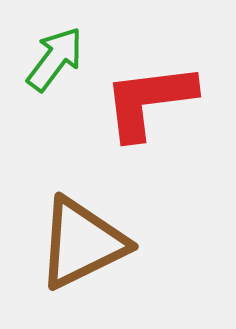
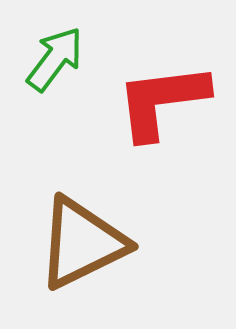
red L-shape: moved 13 px right
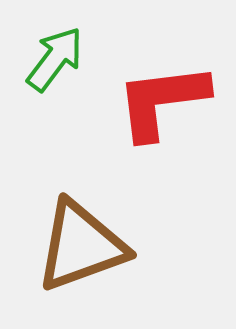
brown triangle: moved 1 px left, 3 px down; rotated 6 degrees clockwise
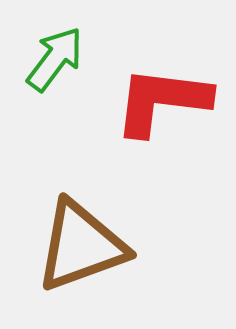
red L-shape: rotated 14 degrees clockwise
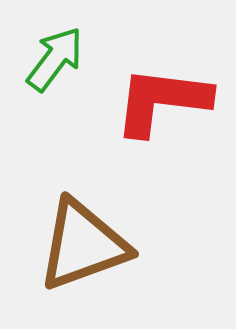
brown triangle: moved 2 px right, 1 px up
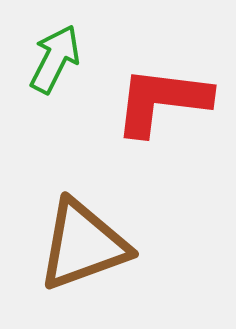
green arrow: rotated 10 degrees counterclockwise
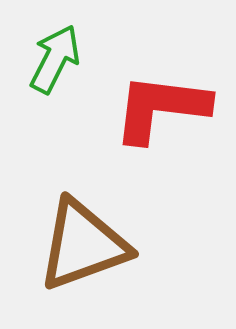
red L-shape: moved 1 px left, 7 px down
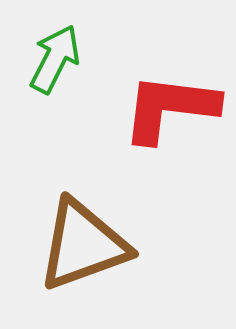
red L-shape: moved 9 px right
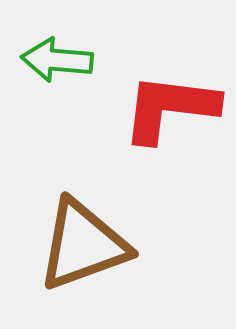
green arrow: moved 2 px right, 1 px down; rotated 112 degrees counterclockwise
